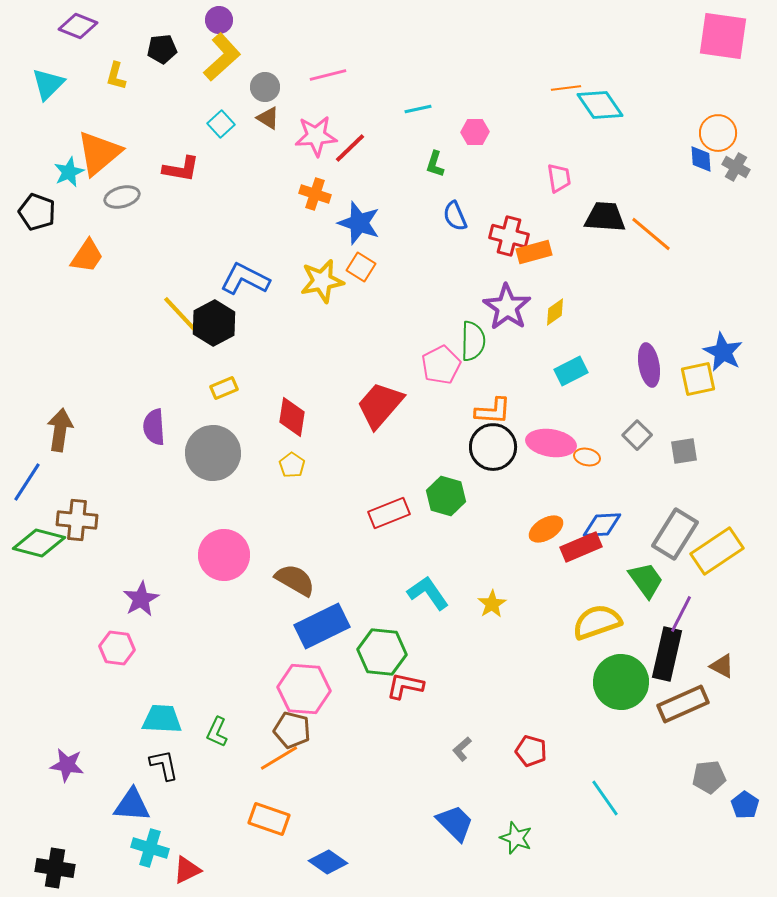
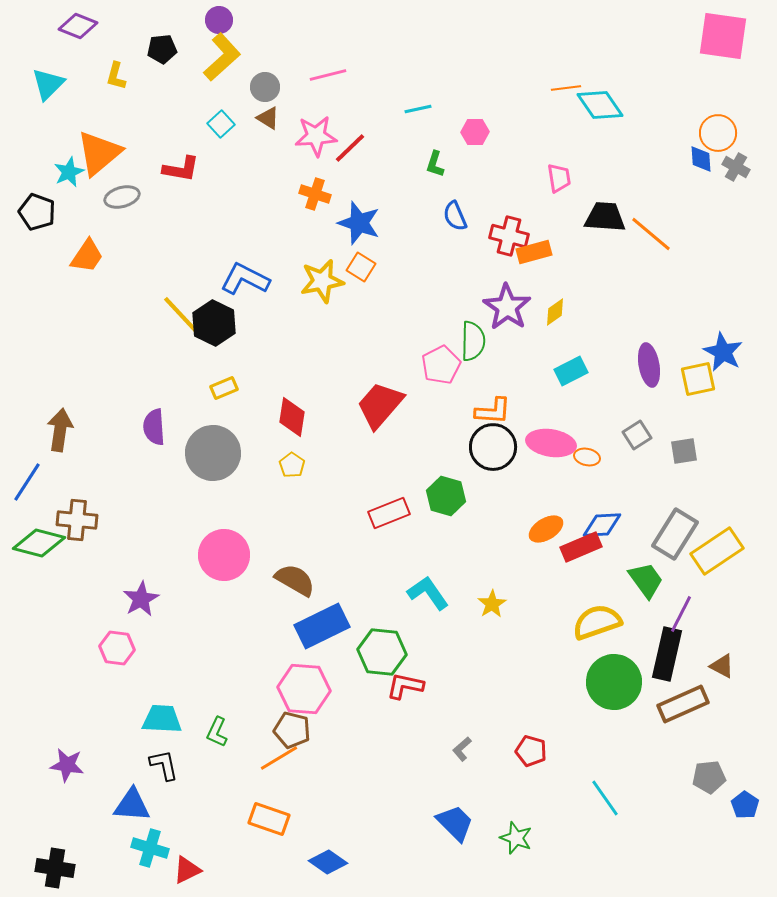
black hexagon at (214, 323): rotated 6 degrees counterclockwise
gray square at (637, 435): rotated 12 degrees clockwise
green circle at (621, 682): moved 7 px left
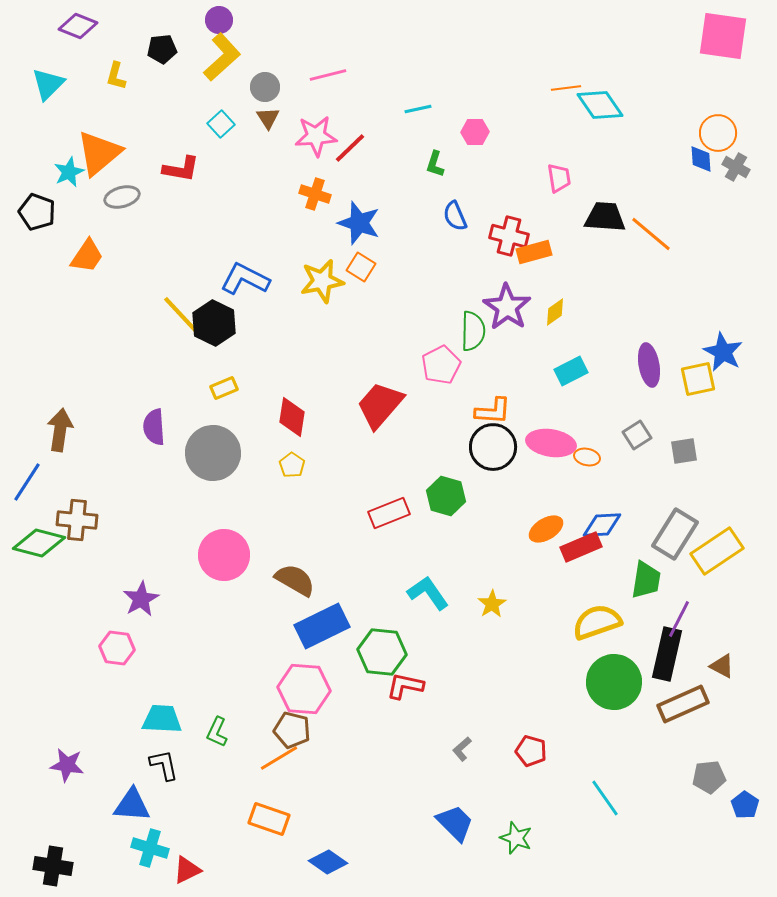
brown triangle at (268, 118): rotated 25 degrees clockwise
green semicircle at (473, 341): moved 10 px up
green trapezoid at (646, 580): rotated 45 degrees clockwise
purple line at (681, 614): moved 2 px left, 5 px down
black cross at (55, 868): moved 2 px left, 2 px up
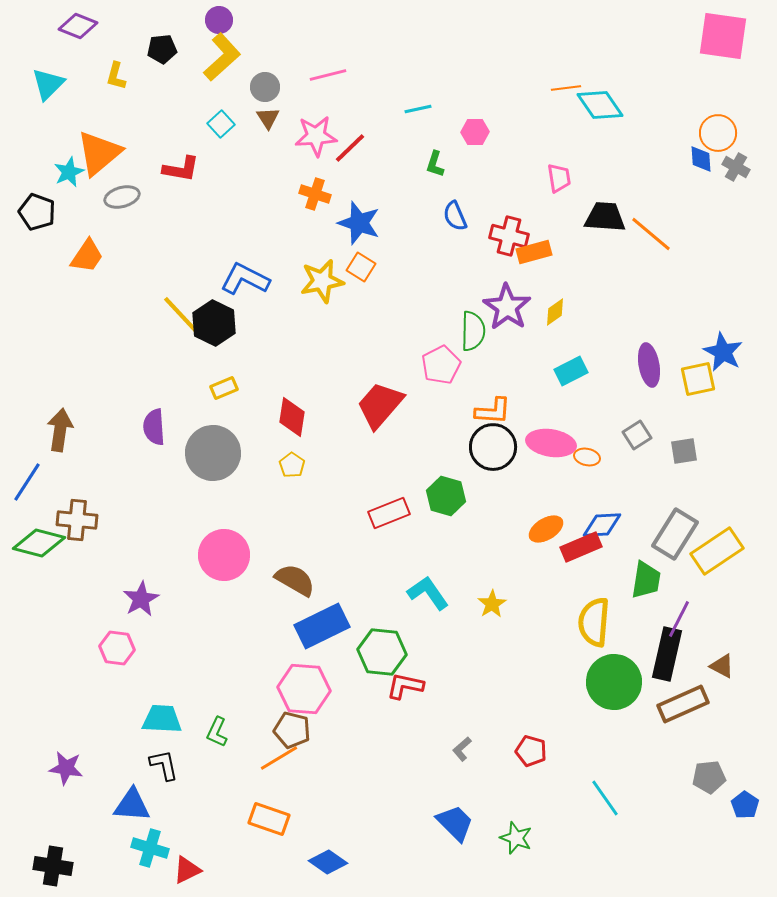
yellow semicircle at (597, 622): moved 3 px left; rotated 66 degrees counterclockwise
purple star at (67, 765): moved 1 px left, 3 px down
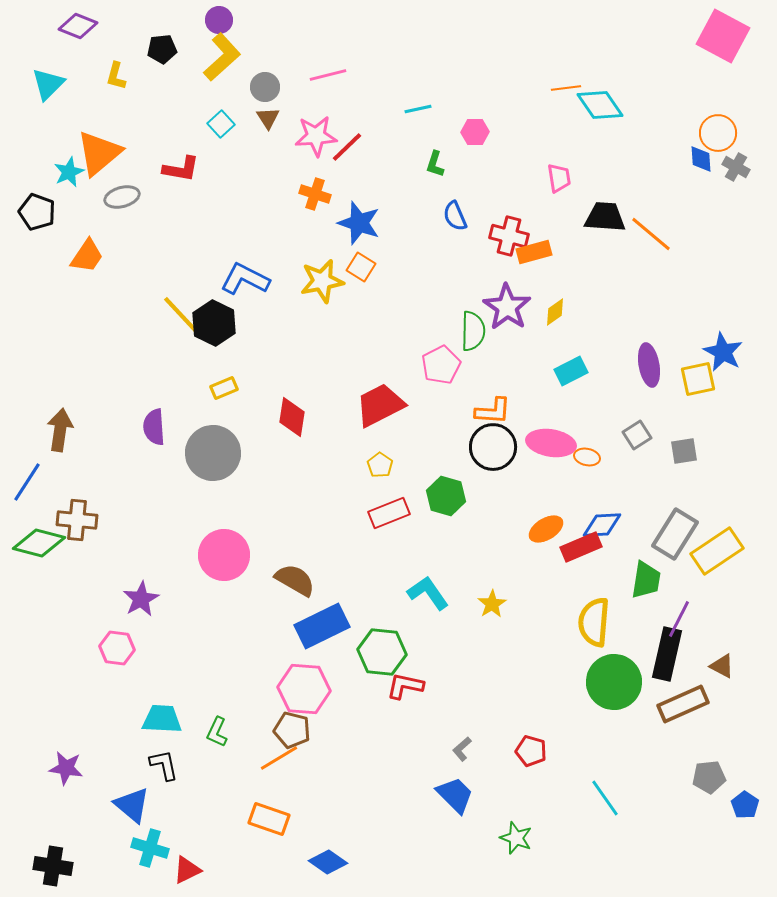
pink square at (723, 36): rotated 20 degrees clockwise
red line at (350, 148): moved 3 px left, 1 px up
red trapezoid at (380, 405): rotated 22 degrees clockwise
yellow pentagon at (292, 465): moved 88 px right
blue triangle at (132, 805): rotated 36 degrees clockwise
blue trapezoid at (455, 823): moved 28 px up
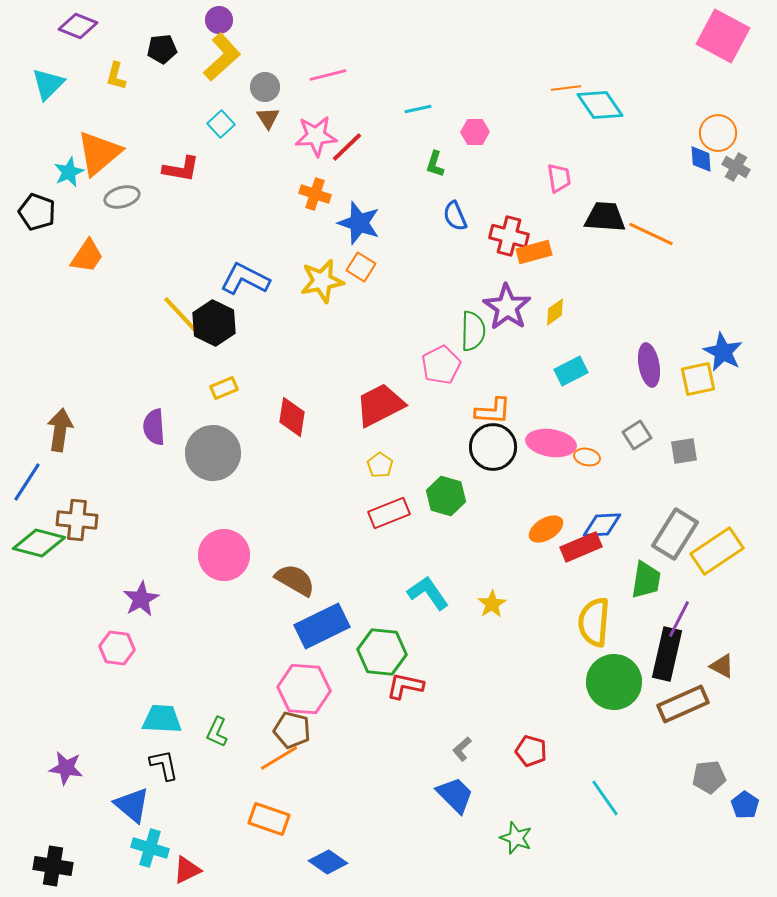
orange line at (651, 234): rotated 15 degrees counterclockwise
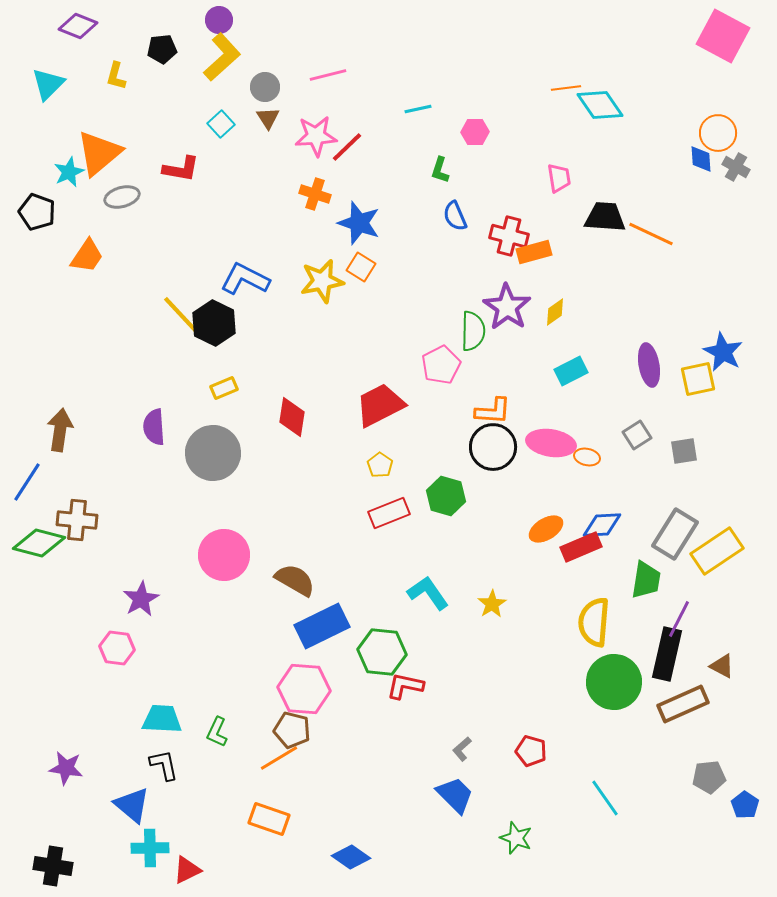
green L-shape at (435, 164): moved 5 px right, 6 px down
cyan cross at (150, 848): rotated 18 degrees counterclockwise
blue diamond at (328, 862): moved 23 px right, 5 px up
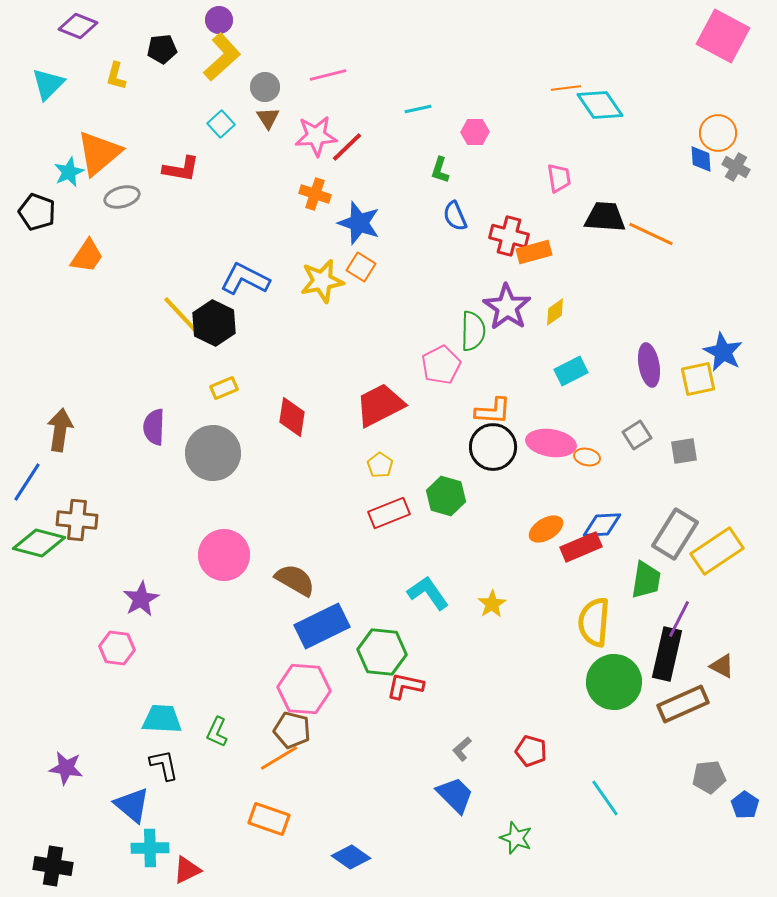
purple semicircle at (154, 427): rotated 6 degrees clockwise
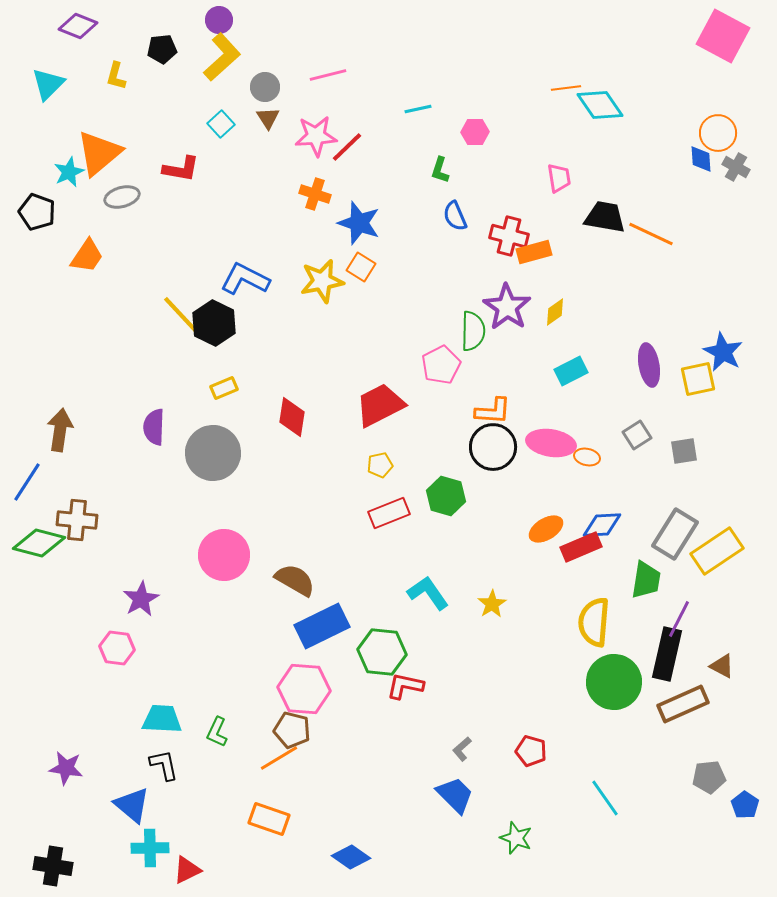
black trapezoid at (605, 217): rotated 6 degrees clockwise
yellow pentagon at (380, 465): rotated 25 degrees clockwise
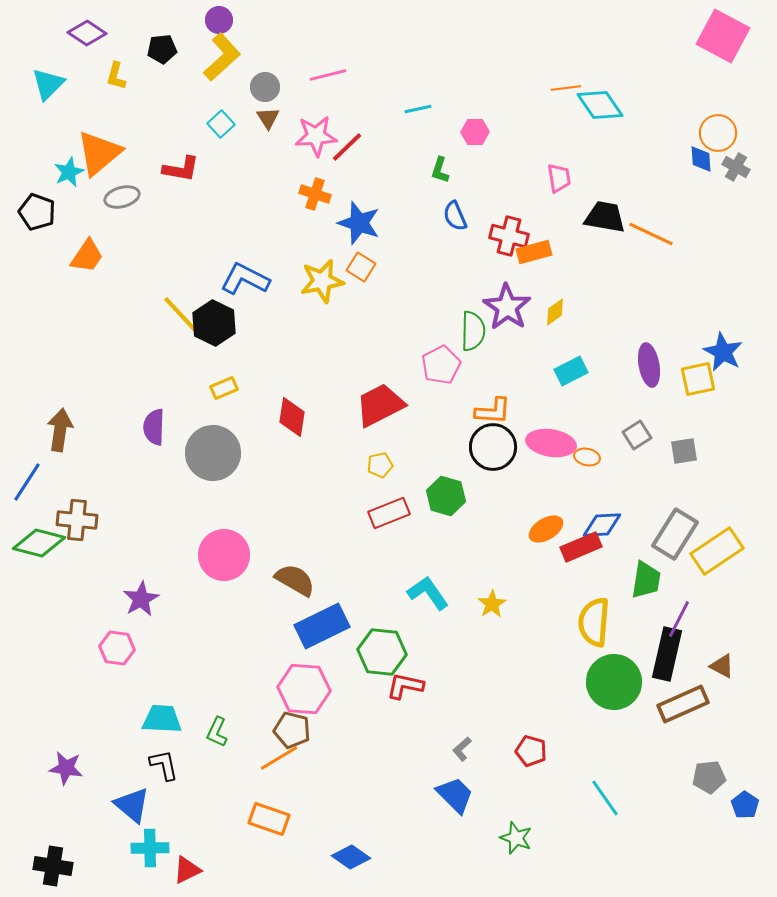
purple diamond at (78, 26): moved 9 px right, 7 px down; rotated 12 degrees clockwise
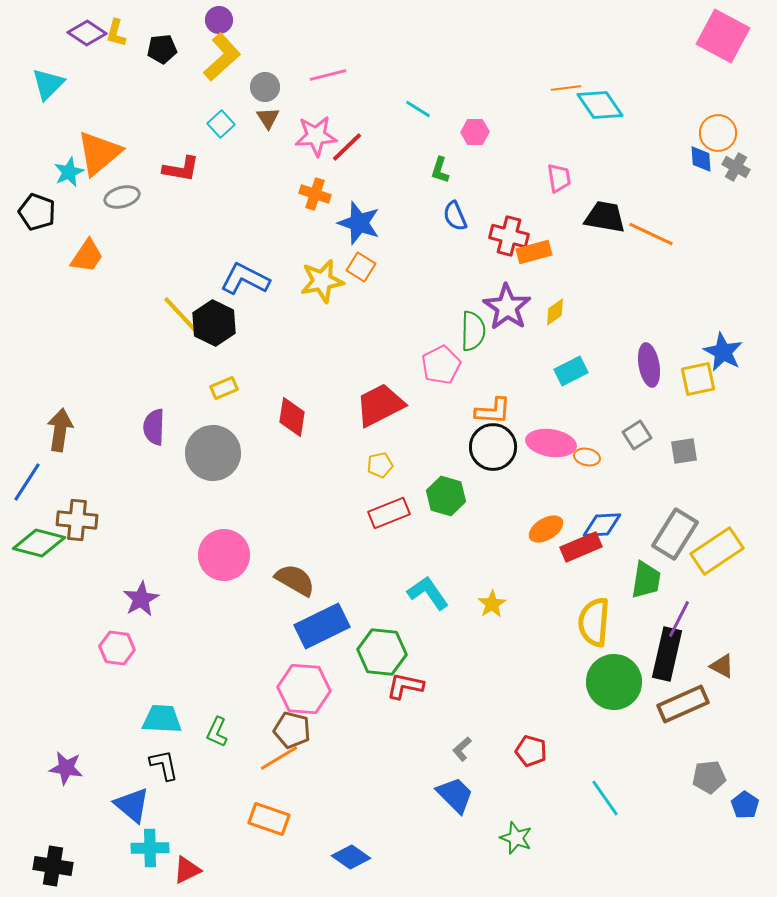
yellow L-shape at (116, 76): moved 43 px up
cyan line at (418, 109): rotated 44 degrees clockwise
